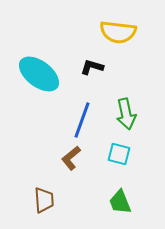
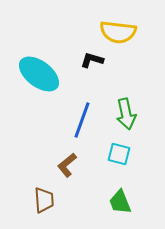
black L-shape: moved 7 px up
brown L-shape: moved 4 px left, 7 px down
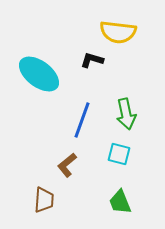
brown trapezoid: rotated 8 degrees clockwise
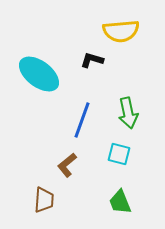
yellow semicircle: moved 3 px right, 1 px up; rotated 12 degrees counterclockwise
green arrow: moved 2 px right, 1 px up
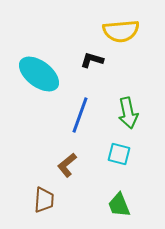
blue line: moved 2 px left, 5 px up
green trapezoid: moved 1 px left, 3 px down
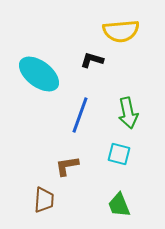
brown L-shape: moved 1 px down; rotated 30 degrees clockwise
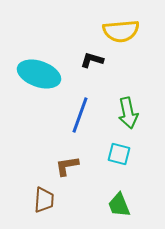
cyan ellipse: rotated 18 degrees counterclockwise
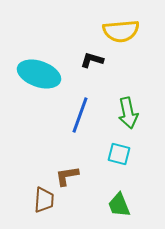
brown L-shape: moved 10 px down
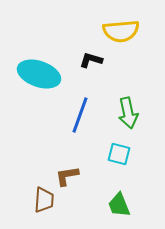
black L-shape: moved 1 px left
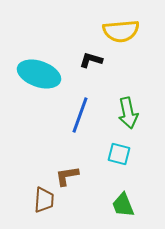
green trapezoid: moved 4 px right
